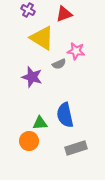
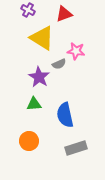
purple star: moved 7 px right; rotated 15 degrees clockwise
green triangle: moved 6 px left, 19 px up
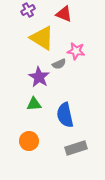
purple cross: rotated 32 degrees clockwise
red triangle: rotated 42 degrees clockwise
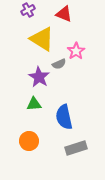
yellow triangle: moved 1 px down
pink star: rotated 30 degrees clockwise
blue semicircle: moved 1 px left, 2 px down
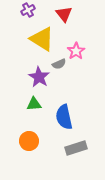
red triangle: rotated 30 degrees clockwise
